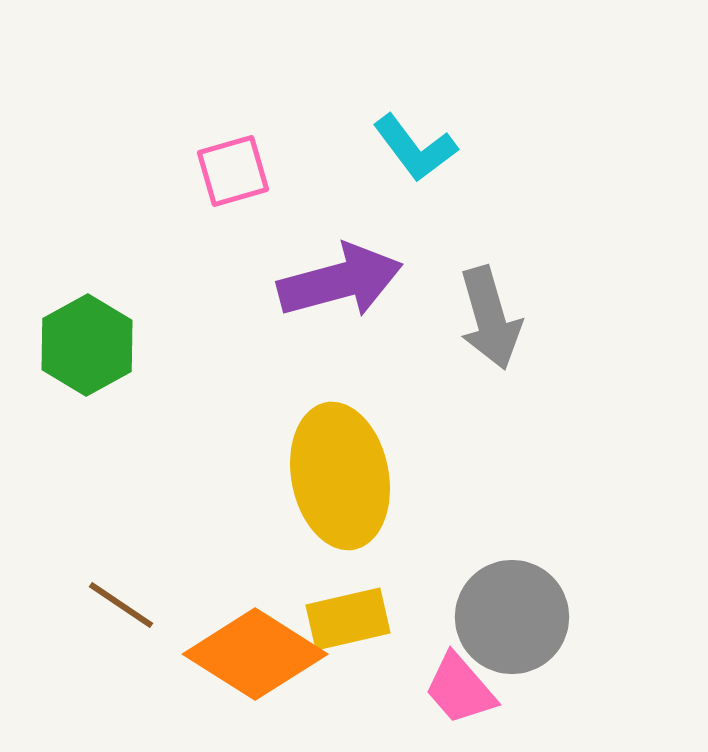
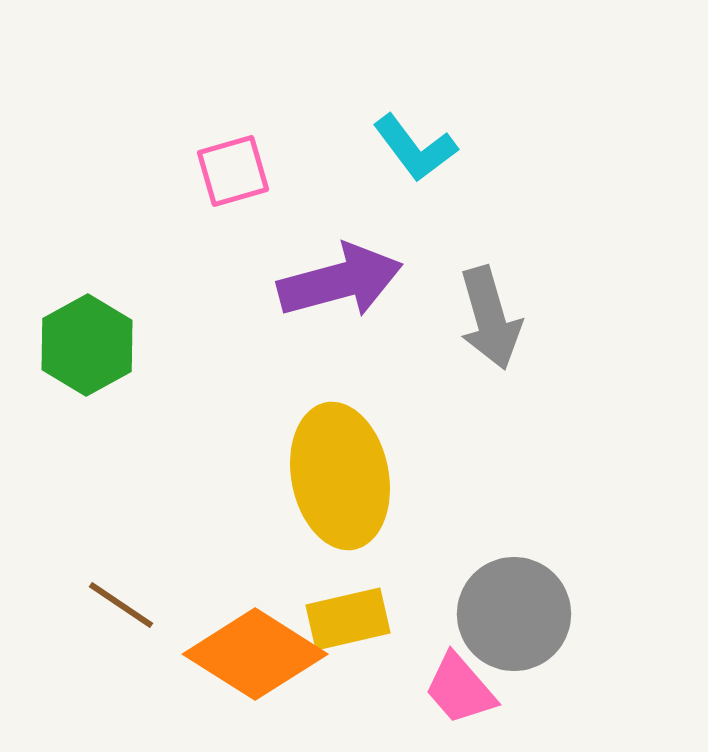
gray circle: moved 2 px right, 3 px up
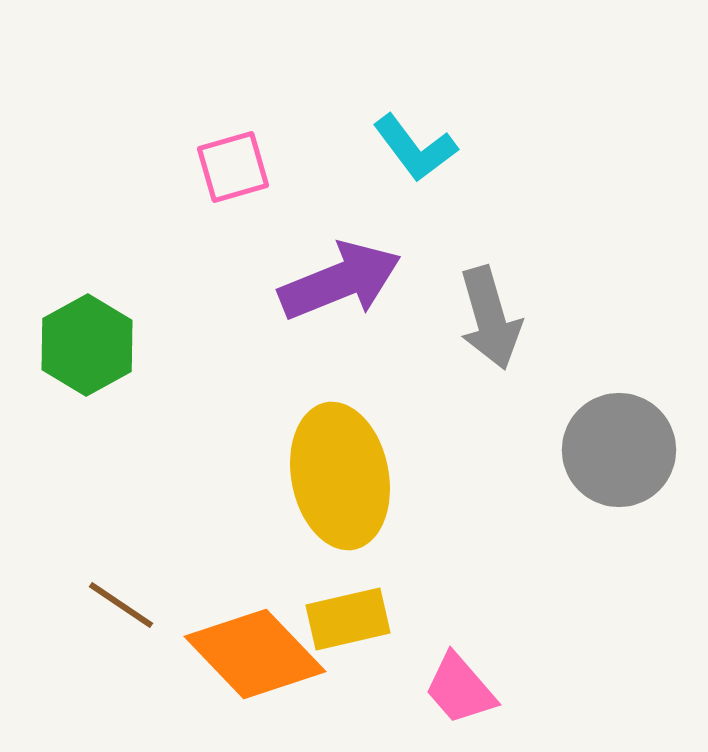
pink square: moved 4 px up
purple arrow: rotated 7 degrees counterclockwise
gray circle: moved 105 px right, 164 px up
orange diamond: rotated 14 degrees clockwise
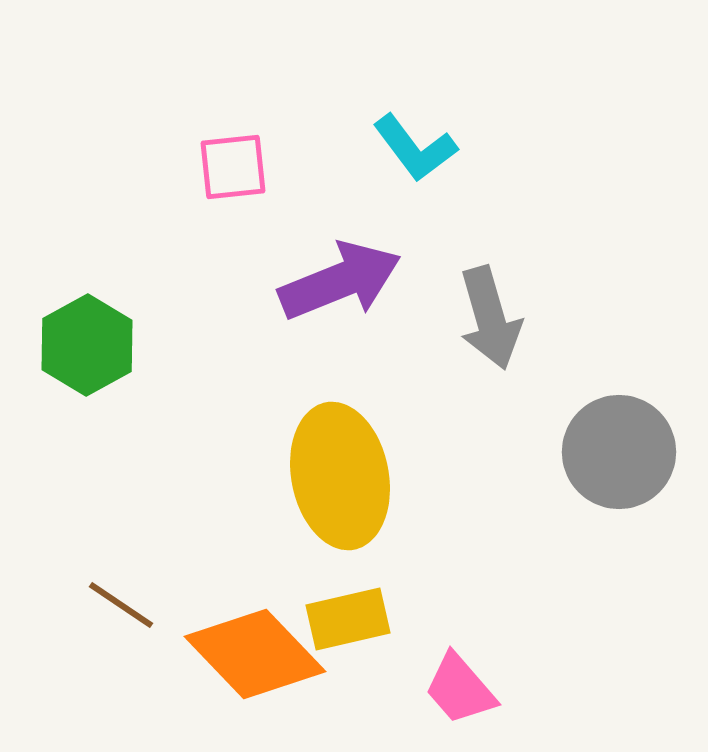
pink square: rotated 10 degrees clockwise
gray circle: moved 2 px down
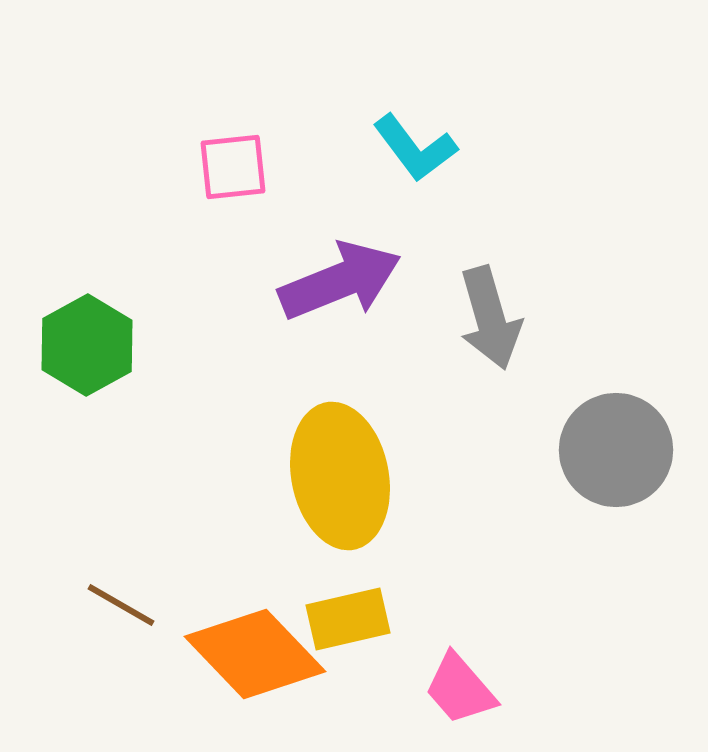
gray circle: moved 3 px left, 2 px up
brown line: rotated 4 degrees counterclockwise
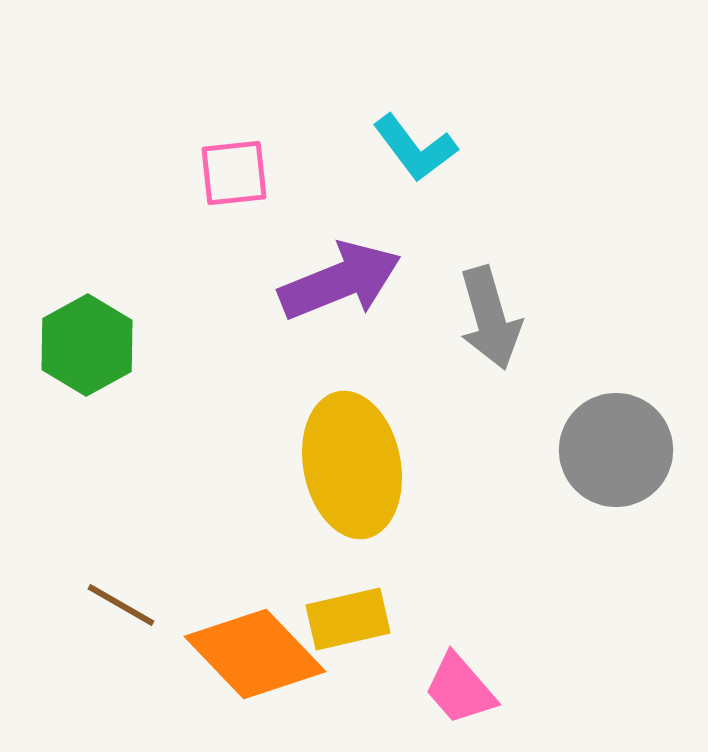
pink square: moved 1 px right, 6 px down
yellow ellipse: moved 12 px right, 11 px up
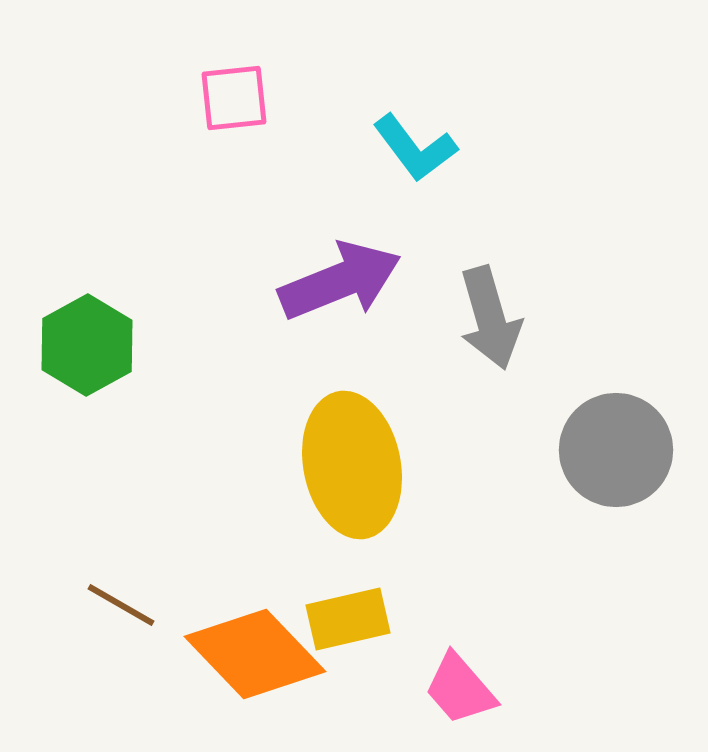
pink square: moved 75 px up
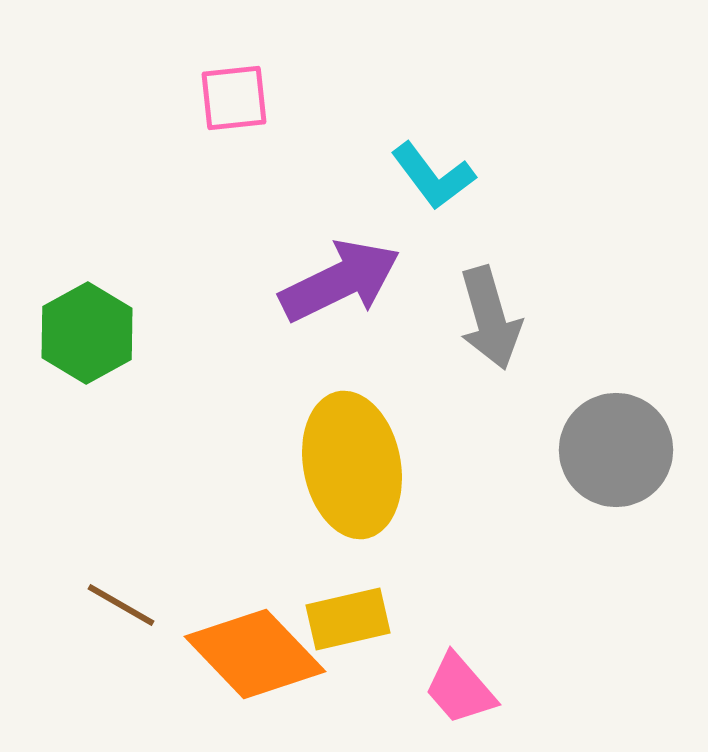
cyan L-shape: moved 18 px right, 28 px down
purple arrow: rotated 4 degrees counterclockwise
green hexagon: moved 12 px up
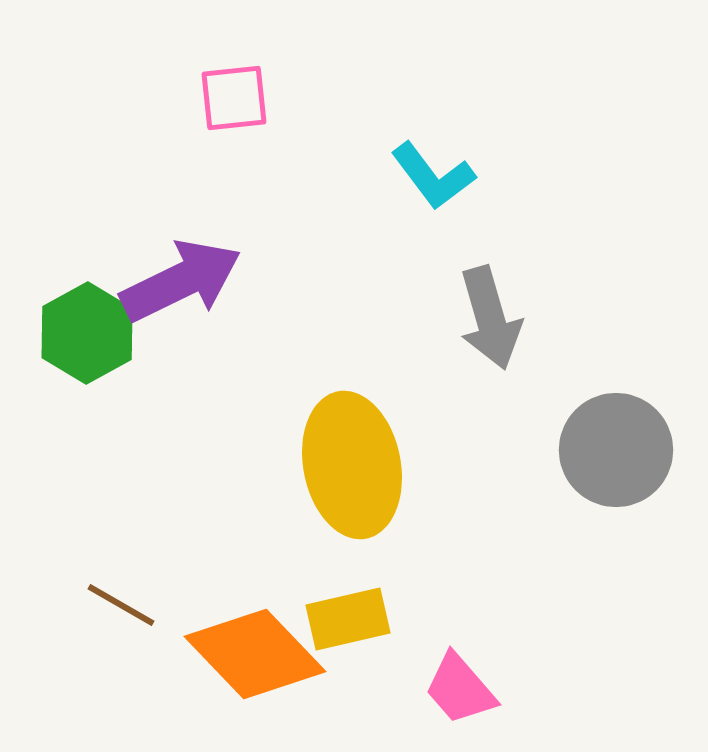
purple arrow: moved 159 px left
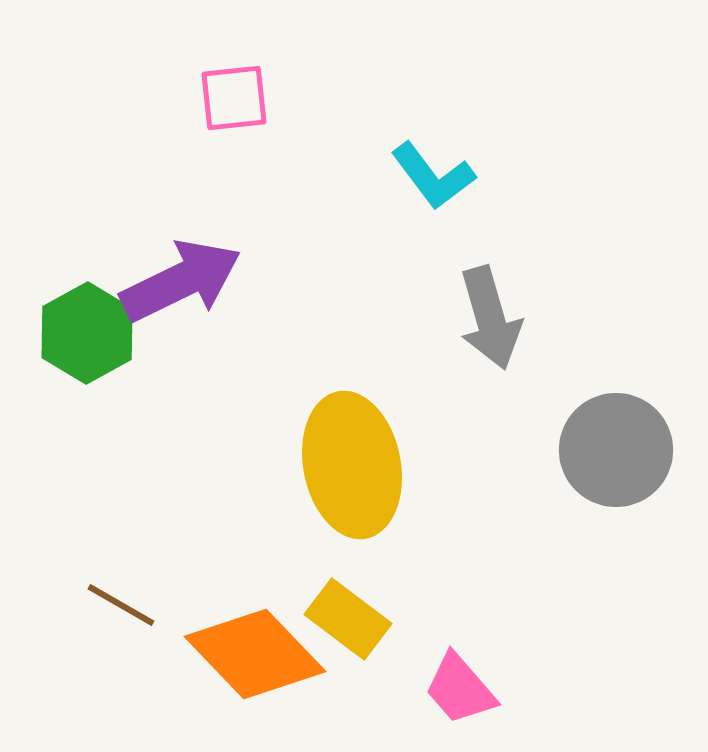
yellow rectangle: rotated 50 degrees clockwise
